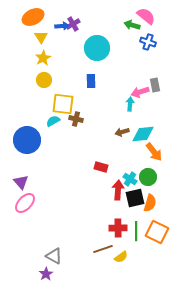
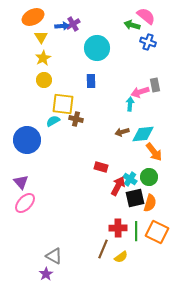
green circle: moved 1 px right
red arrow: moved 4 px up; rotated 24 degrees clockwise
brown line: rotated 48 degrees counterclockwise
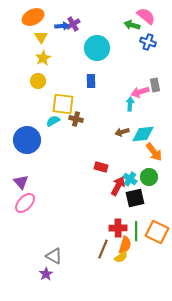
yellow circle: moved 6 px left, 1 px down
orange semicircle: moved 25 px left, 42 px down
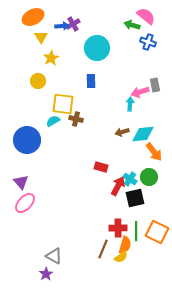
yellow star: moved 8 px right
